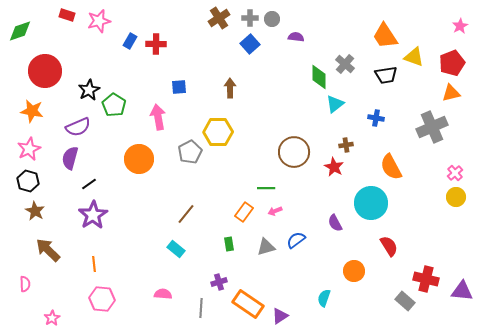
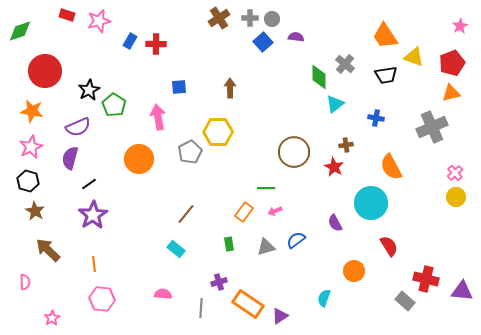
blue square at (250, 44): moved 13 px right, 2 px up
pink star at (29, 149): moved 2 px right, 2 px up
pink semicircle at (25, 284): moved 2 px up
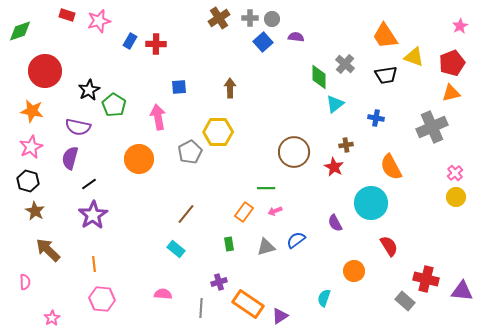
purple semicircle at (78, 127): rotated 35 degrees clockwise
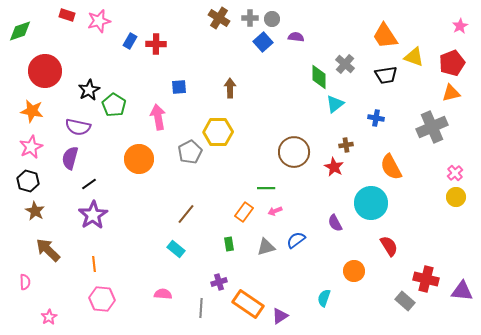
brown cross at (219, 18): rotated 25 degrees counterclockwise
pink star at (52, 318): moved 3 px left, 1 px up
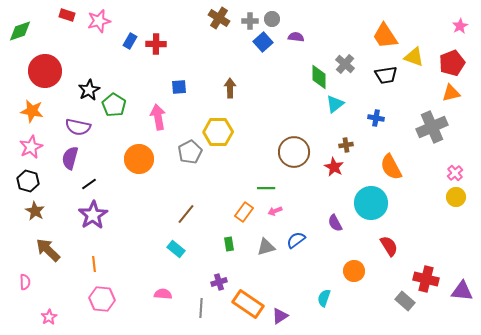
gray cross at (250, 18): moved 3 px down
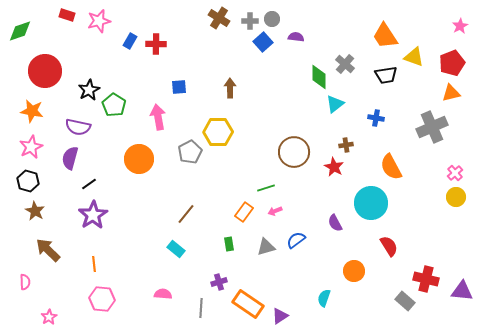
green line at (266, 188): rotated 18 degrees counterclockwise
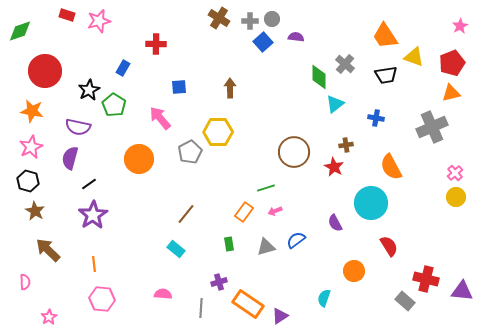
blue rectangle at (130, 41): moved 7 px left, 27 px down
pink arrow at (158, 117): moved 2 px right, 1 px down; rotated 30 degrees counterclockwise
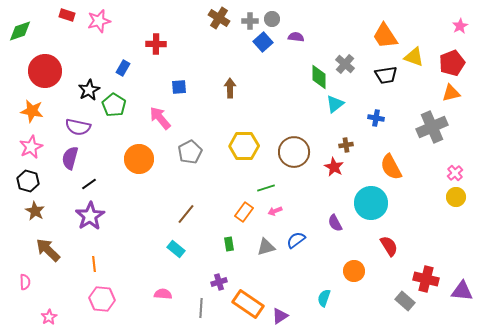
yellow hexagon at (218, 132): moved 26 px right, 14 px down
purple star at (93, 215): moved 3 px left, 1 px down
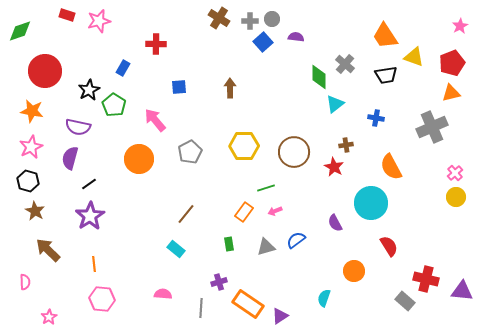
pink arrow at (160, 118): moved 5 px left, 2 px down
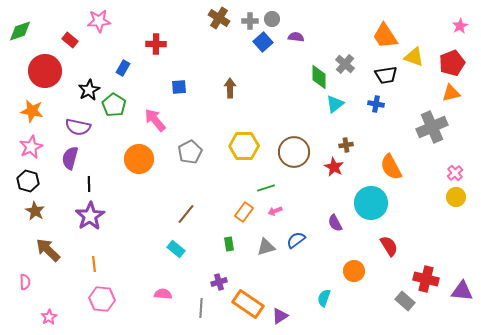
red rectangle at (67, 15): moved 3 px right, 25 px down; rotated 21 degrees clockwise
pink star at (99, 21): rotated 10 degrees clockwise
blue cross at (376, 118): moved 14 px up
black line at (89, 184): rotated 56 degrees counterclockwise
